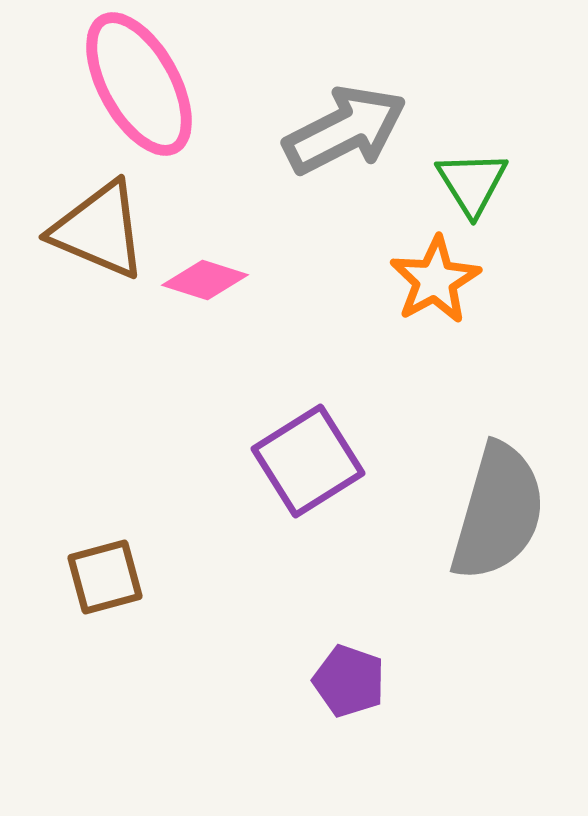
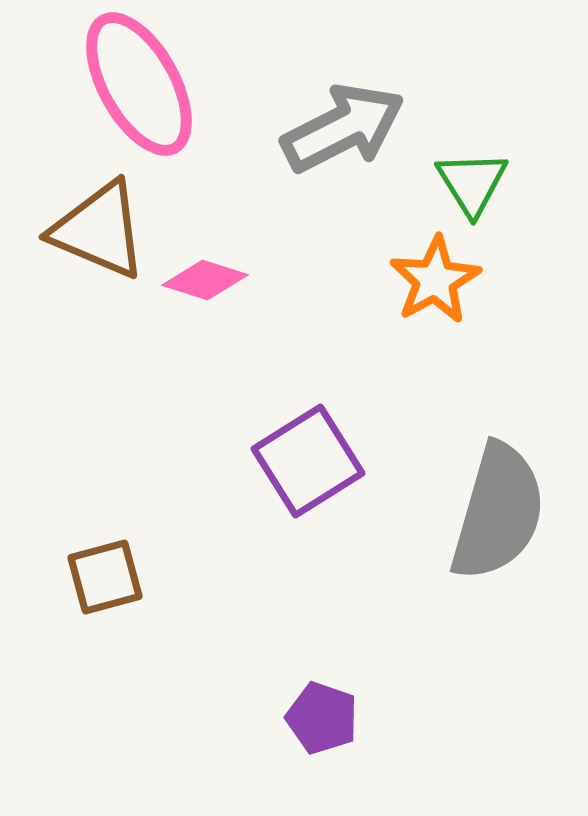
gray arrow: moved 2 px left, 2 px up
purple pentagon: moved 27 px left, 37 px down
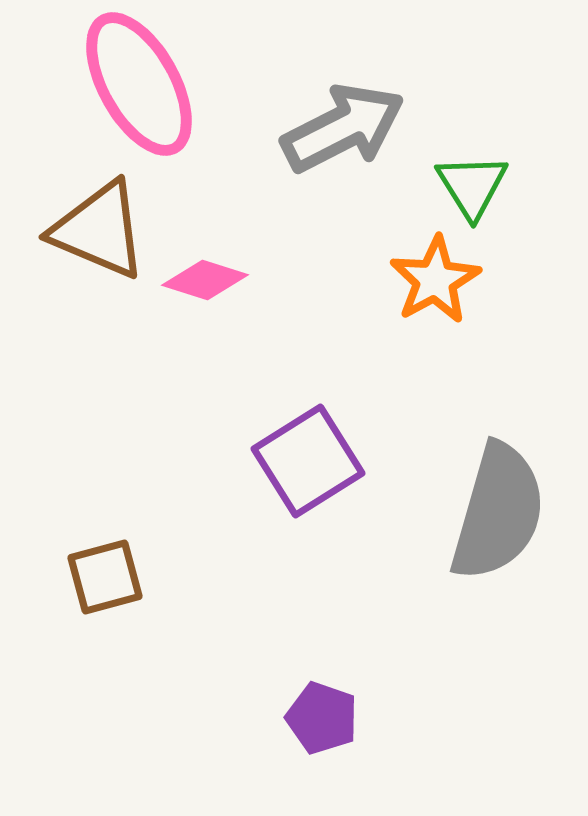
green triangle: moved 3 px down
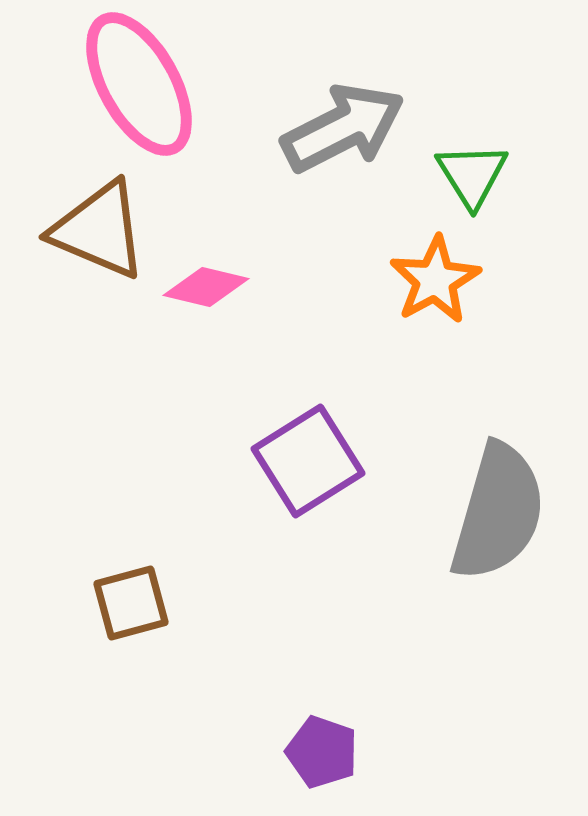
green triangle: moved 11 px up
pink diamond: moved 1 px right, 7 px down; rotated 4 degrees counterclockwise
brown square: moved 26 px right, 26 px down
purple pentagon: moved 34 px down
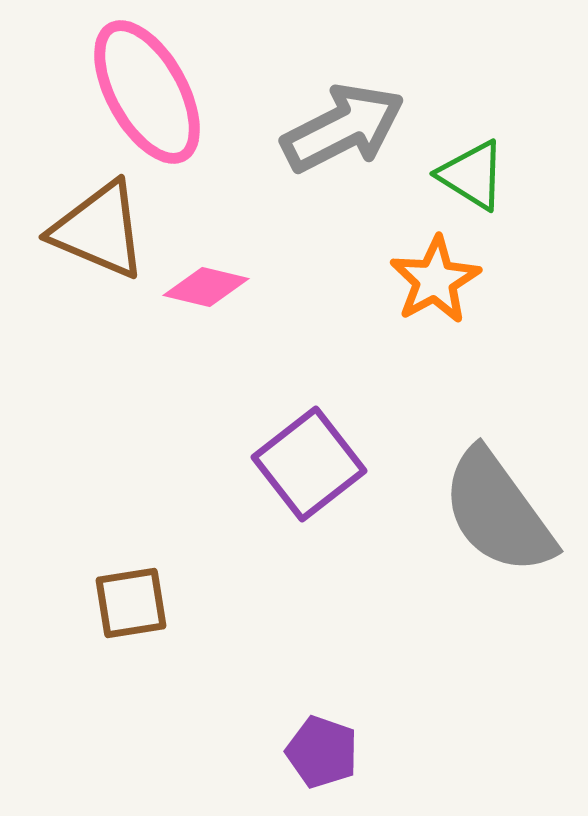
pink ellipse: moved 8 px right, 8 px down
green triangle: rotated 26 degrees counterclockwise
purple square: moved 1 px right, 3 px down; rotated 6 degrees counterclockwise
gray semicircle: rotated 128 degrees clockwise
brown square: rotated 6 degrees clockwise
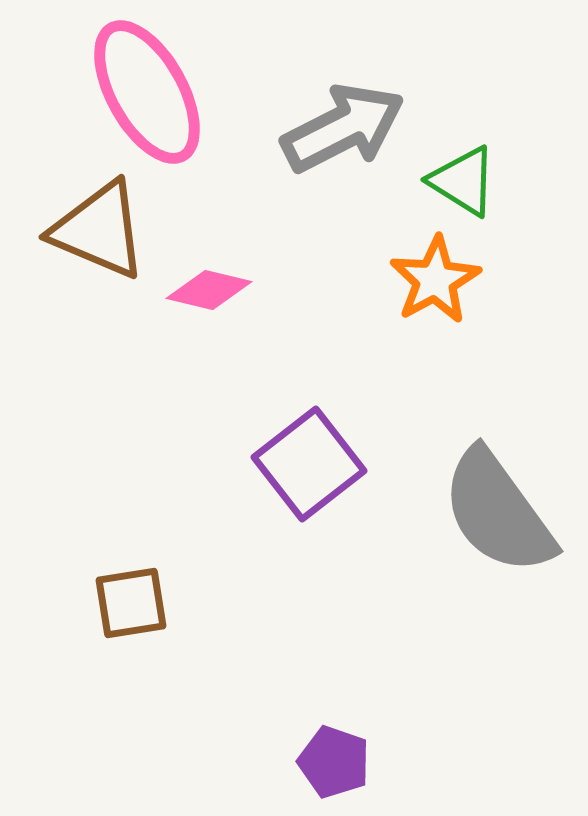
green triangle: moved 9 px left, 6 px down
pink diamond: moved 3 px right, 3 px down
purple pentagon: moved 12 px right, 10 px down
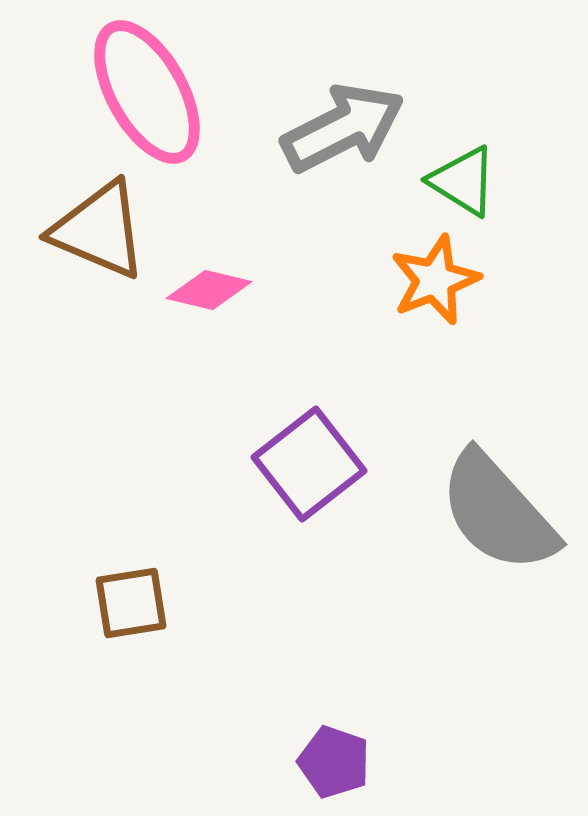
orange star: rotated 8 degrees clockwise
gray semicircle: rotated 6 degrees counterclockwise
